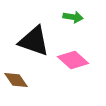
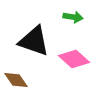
pink diamond: moved 1 px right, 1 px up
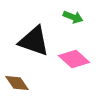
green arrow: rotated 12 degrees clockwise
brown diamond: moved 1 px right, 3 px down
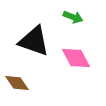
pink diamond: moved 2 px right, 1 px up; rotated 20 degrees clockwise
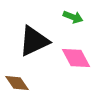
black triangle: rotated 44 degrees counterclockwise
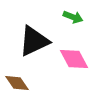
pink diamond: moved 2 px left, 1 px down
